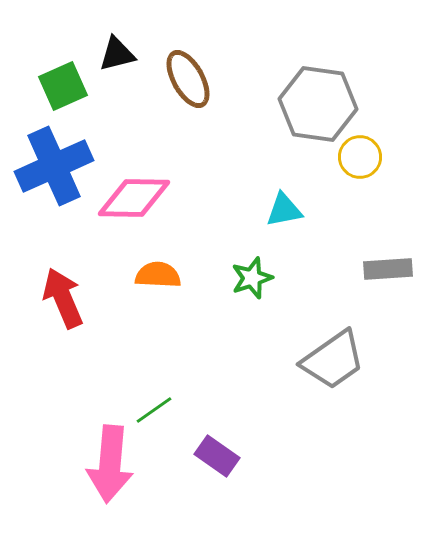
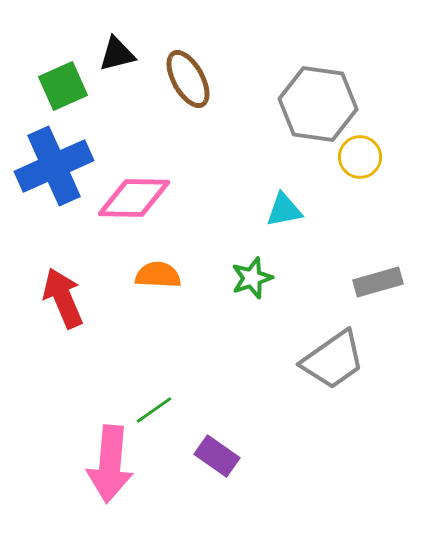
gray rectangle: moved 10 px left, 13 px down; rotated 12 degrees counterclockwise
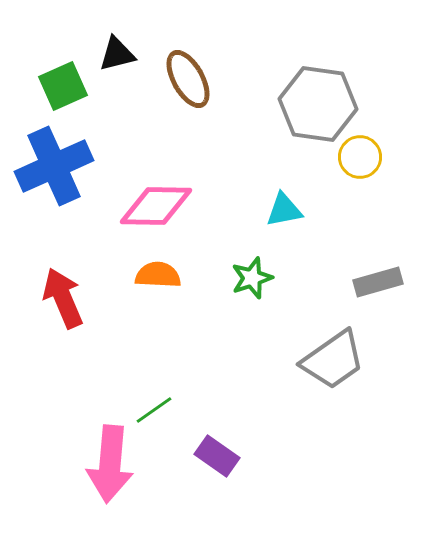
pink diamond: moved 22 px right, 8 px down
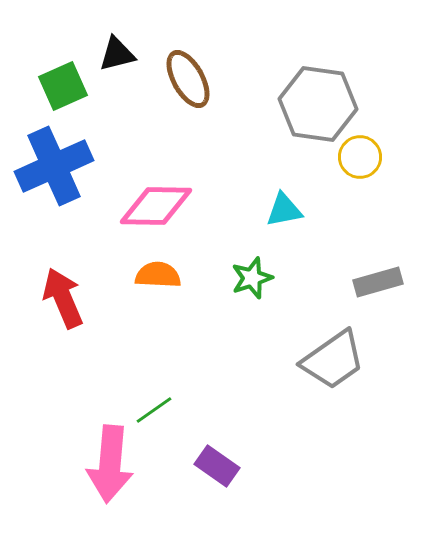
purple rectangle: moved 10 px down
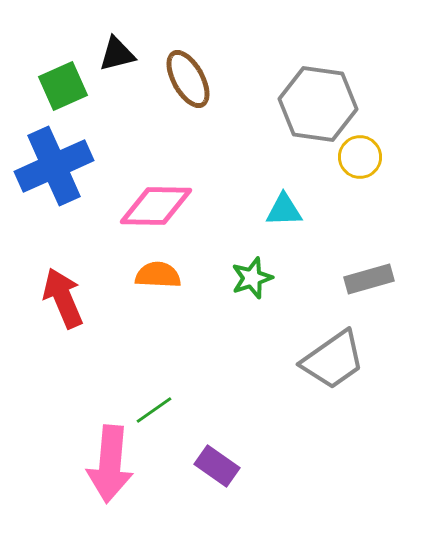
cyan triangle: rotated 9 degrees clockwise
gray rectangle: moved 9 px left, 3 px up
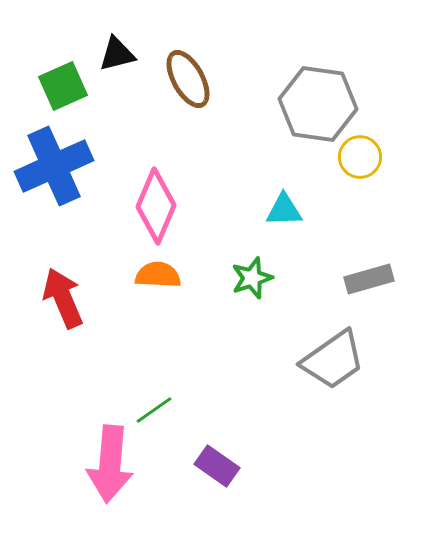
pink diamond: rotated 68 degrees counterclockwise
